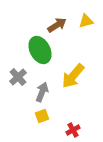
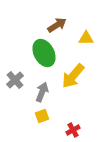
yellow triangle: moved 17 px down; rotated 14 degrees clockwise
green ellipse: moved 4 px right, 3 px down
gray cross: moved 3 px left, 3 px down
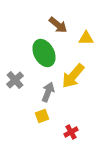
brown arrow: moved 1 px right; rotated 72 degrees clockwise
gray arrow: moved 6 px right
red cross: moved 2 px left, 2 px down
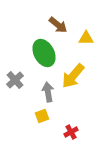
gray arrow: rotated 30 degrees counterclockwise
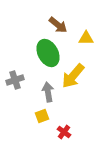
green ellipse: moved 4 px right
gray cross: rotated 24 degrees clockwise
red cross: moved 7 px left; rotated 24 degrees counterclockwise
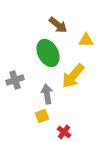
yellow triangle: moved 2 px down
gray arrow: moved 1 px left, 2 px down
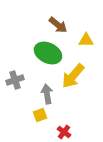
green ellipse: rotated 36 degrees counterclockwise
yellow square: moved 2 px left, 1 px up
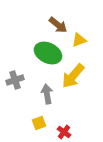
yellow triangle: moved 7 px left; rotated 21 degrees counterclockwise
yellow square: moved 1 px left, 8 px down
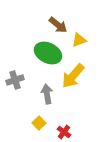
yellow square: rotated 24 degrees counterclockwise
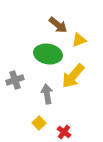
green ellipse: moved 1 px down; rotated 16 degrees counterclockwise
